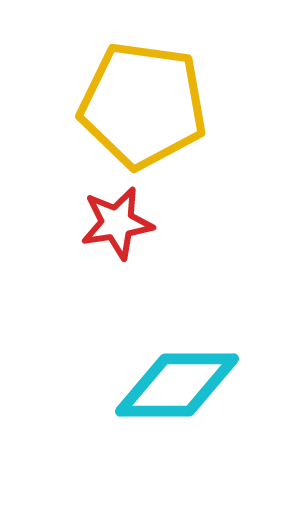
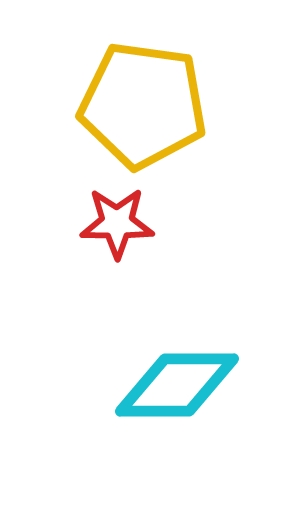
red star: rotated 10 degrees clockwise
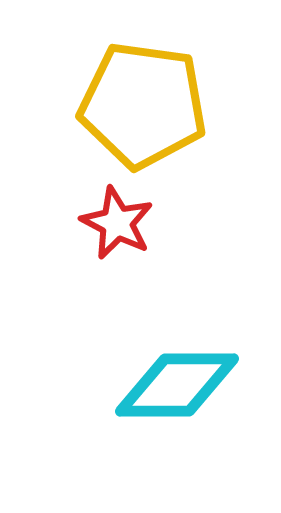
red star: rotated 26 degrees clockwise
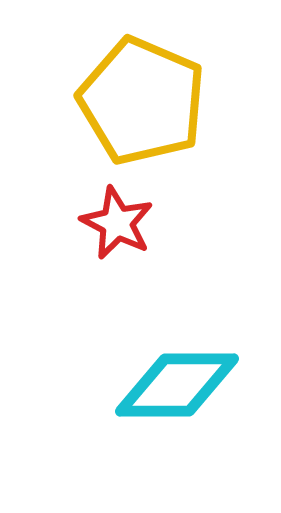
yellow pentagon: moved 1 px left, 4 px up; rotated 15 degrees clockwise
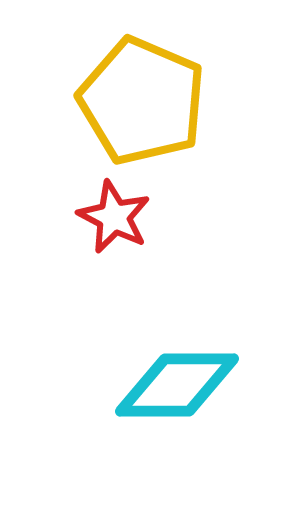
red star: moved 3 px left, 6 px up
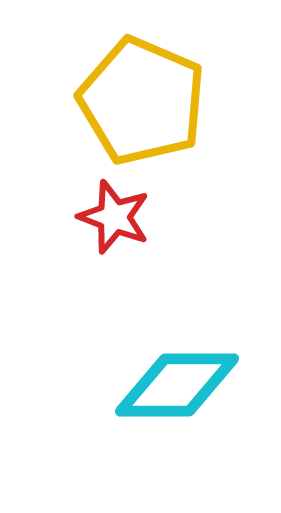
red star: rotated 6 degrees counterclockwise
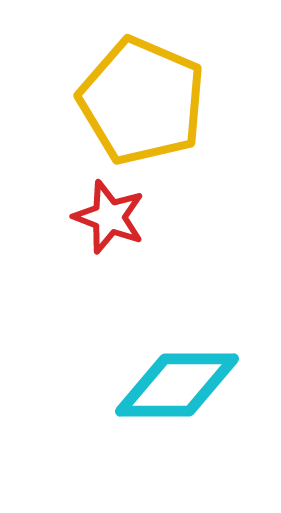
red star: moved 5 px left
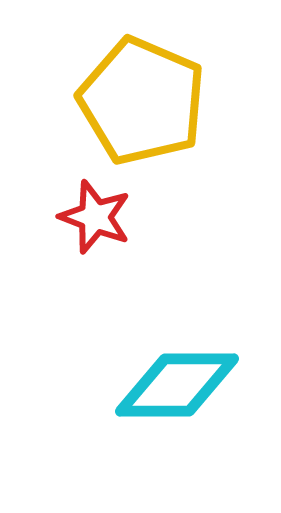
red star: moved 14 px left
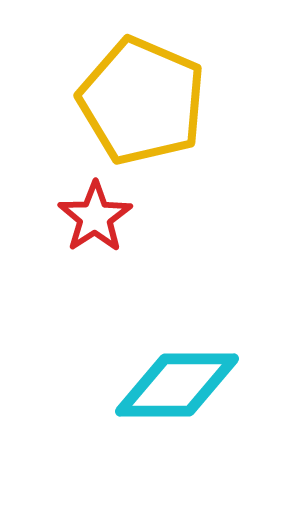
red star: rotated 18 degrees clockwise
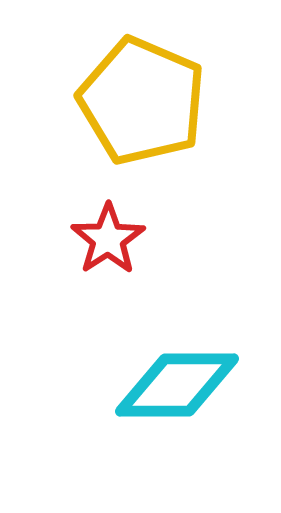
red star: moved 13 px right, 22 px down
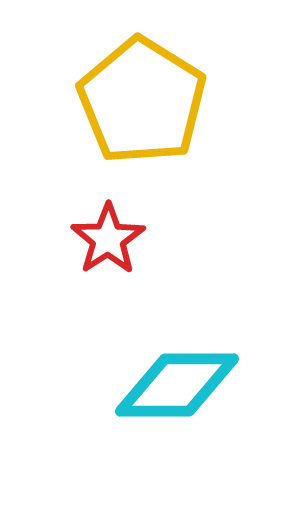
yellow pentagon: rotated 9 degrees clockwise
